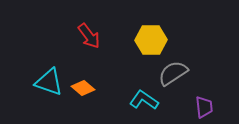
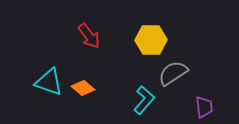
cyan L-shape: rotated 96 degrees clockwise
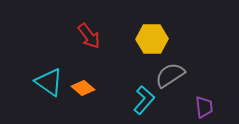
yellow hexagon: moved 1 px right, 1 px up
gray semicircle: moved 3 px left, 2 px down
cyan triangle: rotated 16 degrees clockwise
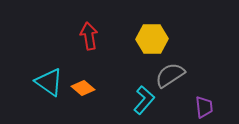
red arrow: rotated 152 degrees counterclockwise
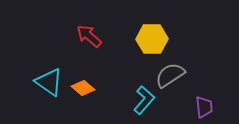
red arrow: rotated 40 degrees counterclockwise
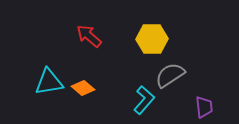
cyan triangle: rotated 44 degrees counterclockwise
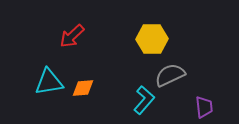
red arrow: moved 17 px left; rotated 84 degrees counterclockwise
gray semicircle: rotated 8 degrees clockwise
orange diamond: rotated 45 degrees counterclockwise
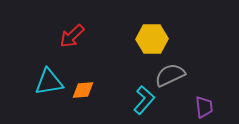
orange diamond: moved 2 px down
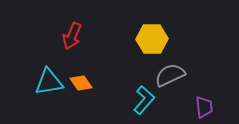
red arrow: rotated 24 degrees counterclockwise
orange diamond: moved 2 px left, 7 px up; rotated 60 degrees clockwise
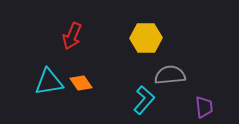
yellow hexagon: moved 6 px left, 1 px up
gray semicircle: rotated 20 degrees clockwise
